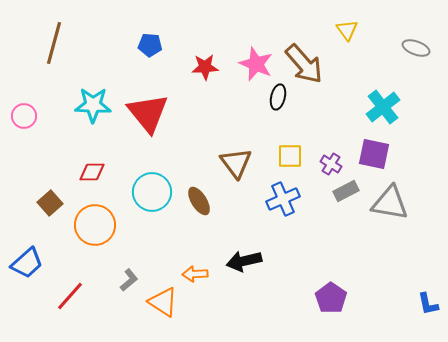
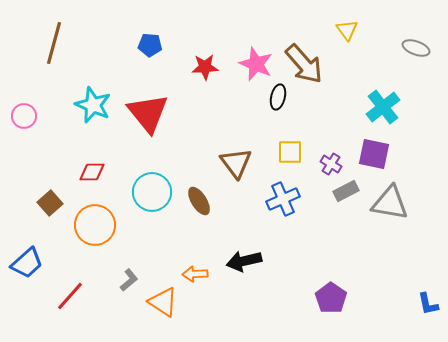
cyan star: rotated 21 degrees clockwise
yellow square: moved 4 px up
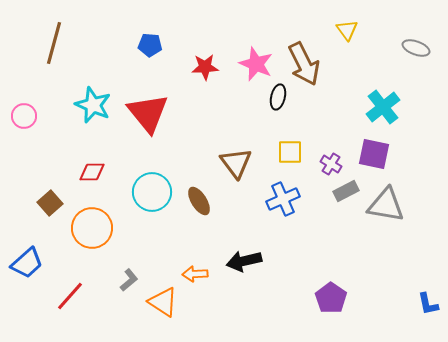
brown arrow: rotated 15 degrees clockwise
gray triangle: moved 4 px left, 2 px down
orange circle: moved 3 px left, 3 px down
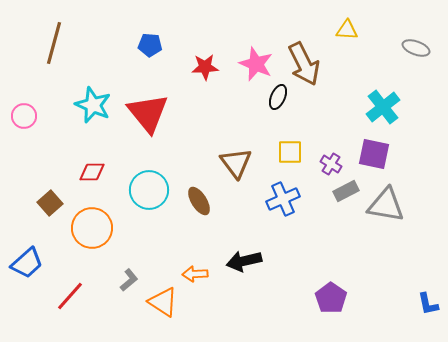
yellow triangle: rotated 50 degrees counterclockwise
black ellipse: rotated 10 degrees clockwise
cyan circle: moved 3 px left, 2 px up
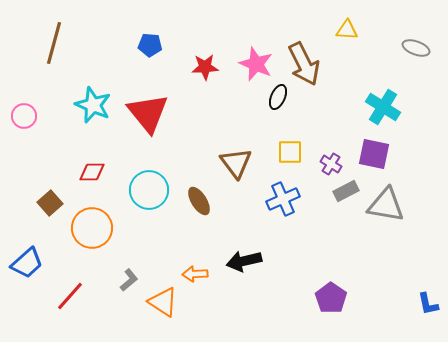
cyan cross: rotated 20 degrees counterclockwise
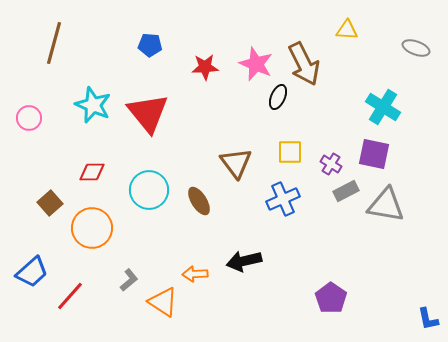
pink circle: moved 5 px right, 2 px down
blue trapezoid: moved 5 px right, 9 px down
blue L-shape: moved 15 px down
